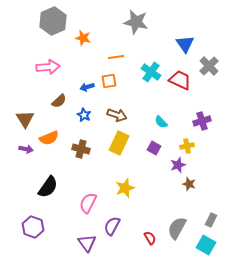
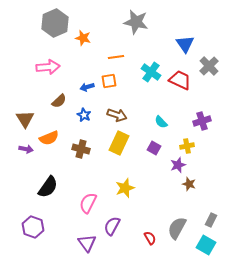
gray hexagon: moved 2 px right, 2 px down
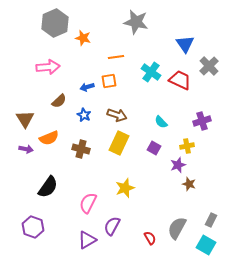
purple triangle: moved 3 px up; rotated 36 degrees clockwise
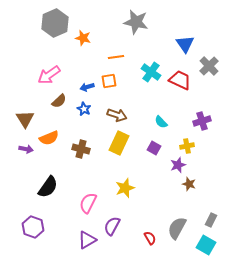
pink arrow: moved 1 px right, 8 px down; rotated 150 degrees clockwise
blue star: moved 6 px up
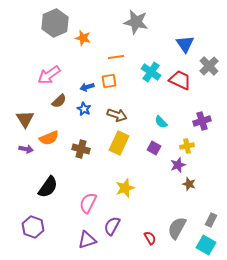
purple triangle: rotated 12 degrees clockwise
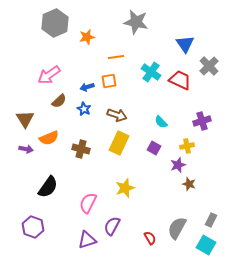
orange star: moved 4 px right, 1 px up; rotated 28 degrees counterclockwise
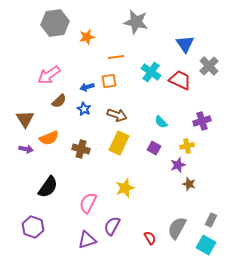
gray hexagon: rotated 16 degrees clockwise
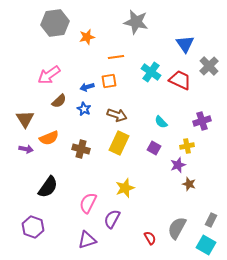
purple semicircle: moved 7 px up
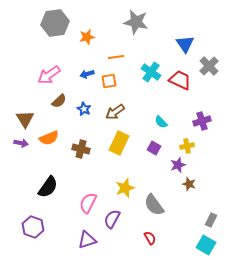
blue arrow: moved 13 px up
brown arrow: moved 2 px left, 3 px up; rotated 126 degrees clockwise
purple arrow: moved 5 px left, 6 px up
gray semicircle: moved 23 px left, 23 px up; rotated 65 degrees counterclockwise
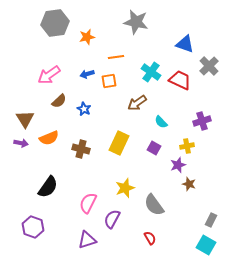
blue triangle: rotated 36 degrees counterclockwise
brown arrow: moved 22 px right, 9 px up
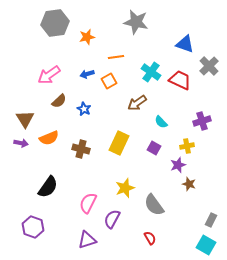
orange square: rotated 21 degrees counterclockwise
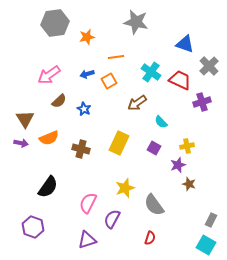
purple cross: moved 19 px up
red semicircle: rotated 48 degrees clockwise
